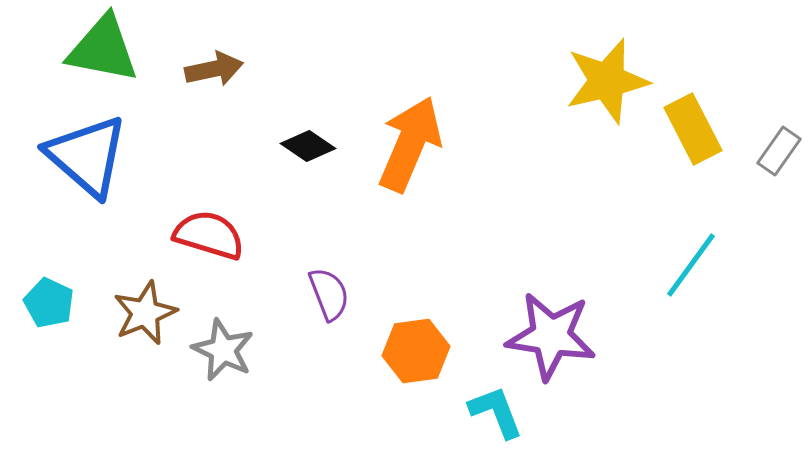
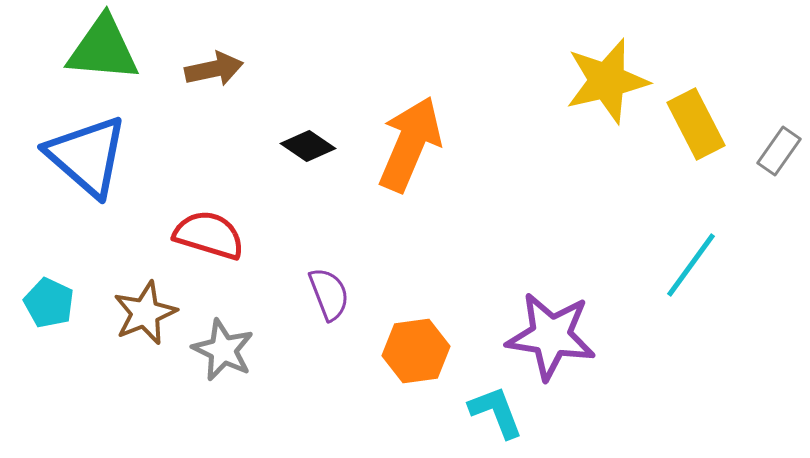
green triangle: rotated 6 degrees counterclockwise
yellow rectangle: moved 3 px right, 5 px up
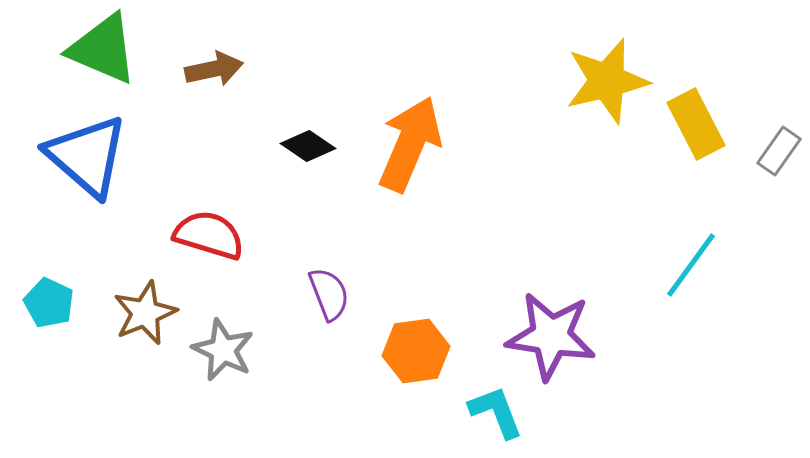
green triangle: rotated 18 degrees clockwise
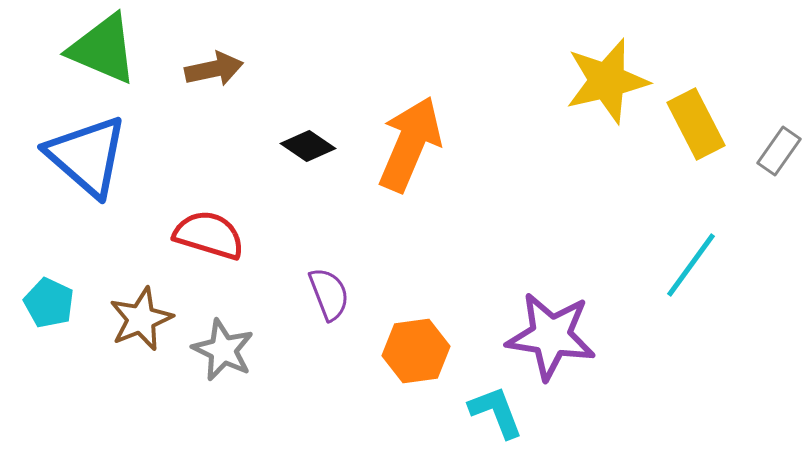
brown star: moved 4 px left, 6 px down
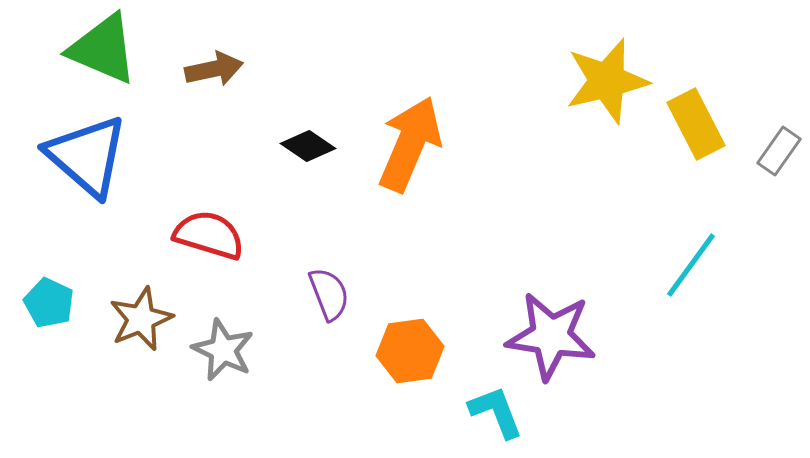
orange hexagon: moved 6 px left
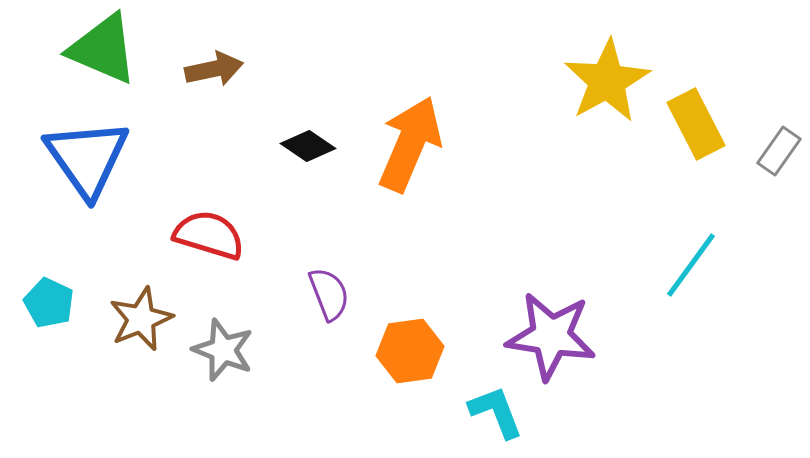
yellow star: rotated 16 degrees counterclockwise
blue triangle: moved 2 px down; rotated 14 degrees clockwise
gray star: rotated 4 degrees counterclockwise
